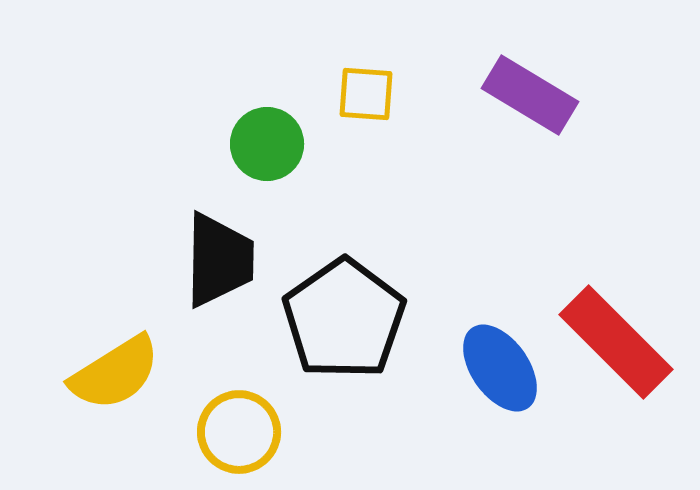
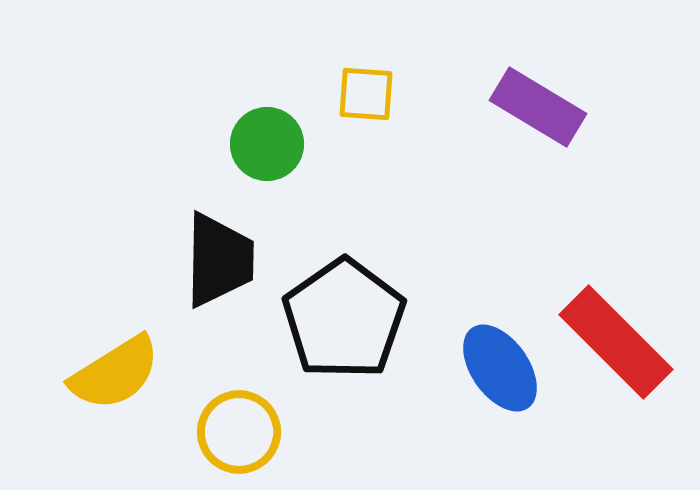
purple rectangle: moved 8 px right, 12 px down
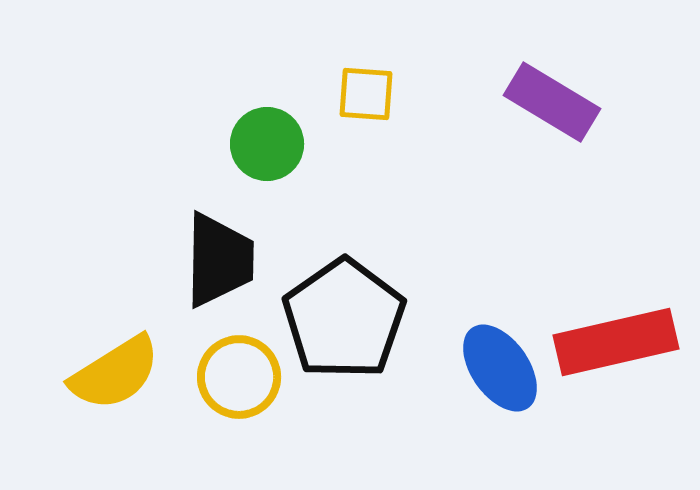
purple rectangle: moved 14 px right, 5 px up
red rectangle: rotated 58 degrees counterclockwise
yellow circle: moved 55 px up
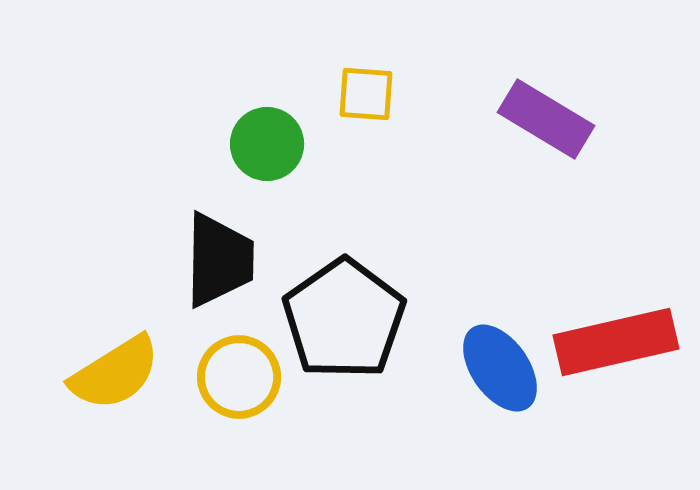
purple rectangle: moved 6 px left, 17 px down
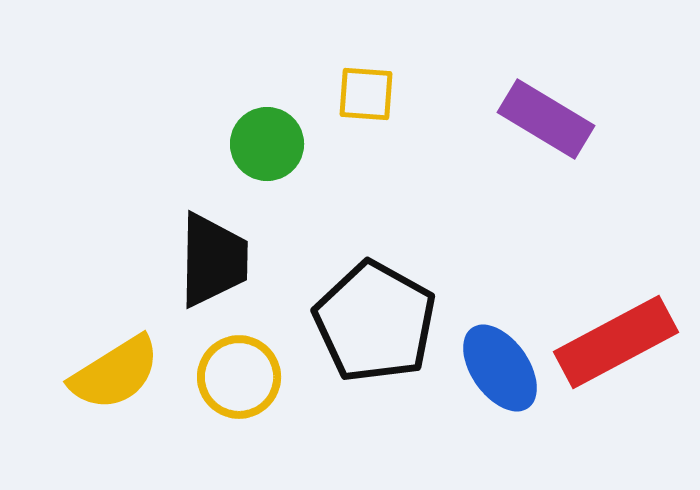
black trapezoid: moved 6 px left
black pentagon: moved 31 px right, 3 px down; rotated 8 degrees counterclockwise
red rectangle: rotated 15 degrees counterclockwise
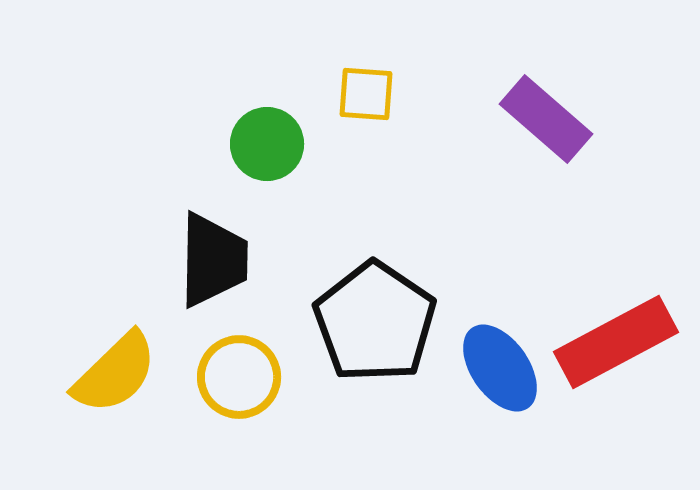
purple rectangle: rotated 10 degrees clockwise
black pentagon: rotated 5 degrees clockwise
yellow semicircle: rotated 12 degrees counterclockwise
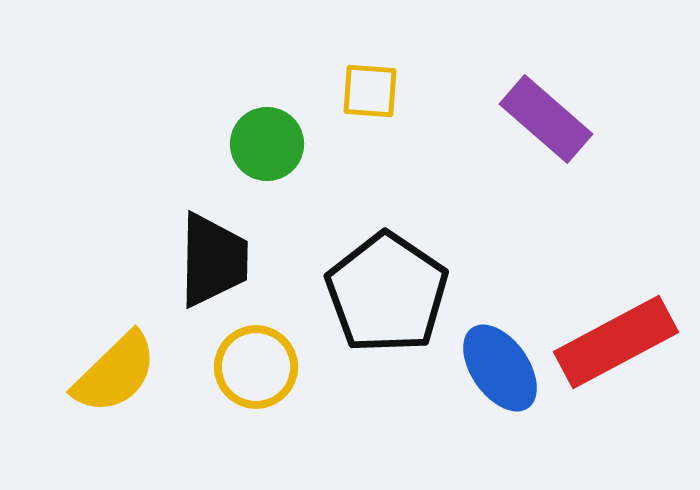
yellow square: moved 4 px right, 3 px up
black pentagon: moved 12 px right, 29 px up
yellow circle: moved 17 px right, 10 px up
